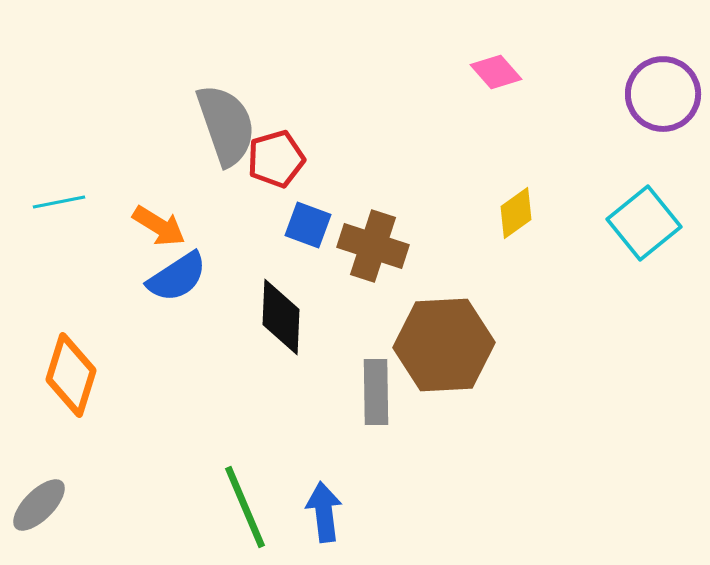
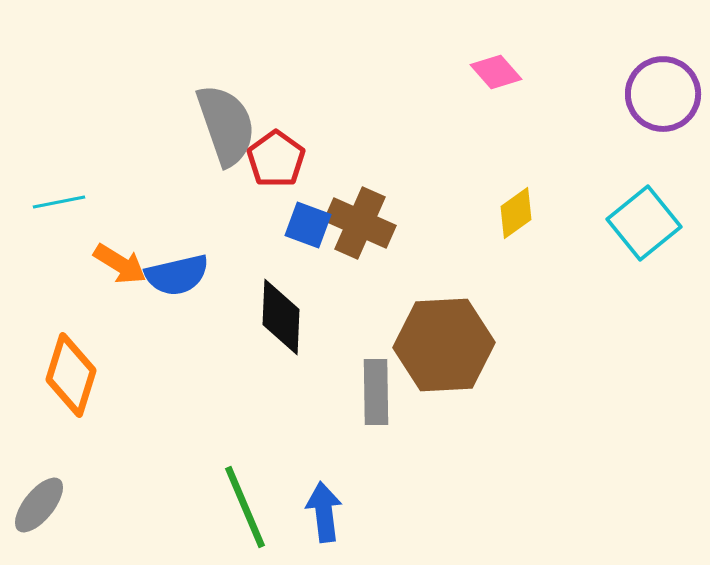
red pentagon: rotated 20 degrees counterclockwise
orange arrow: moved 39 px left, 38 px down
brown cross: moved 13 px left, 23 px up; rotated 6 degrees clockwise
blue semicircle: moved 2 px up; rotated 20 degrees clockwise
gray ellipse: rotated 6 degrees counterclockwise
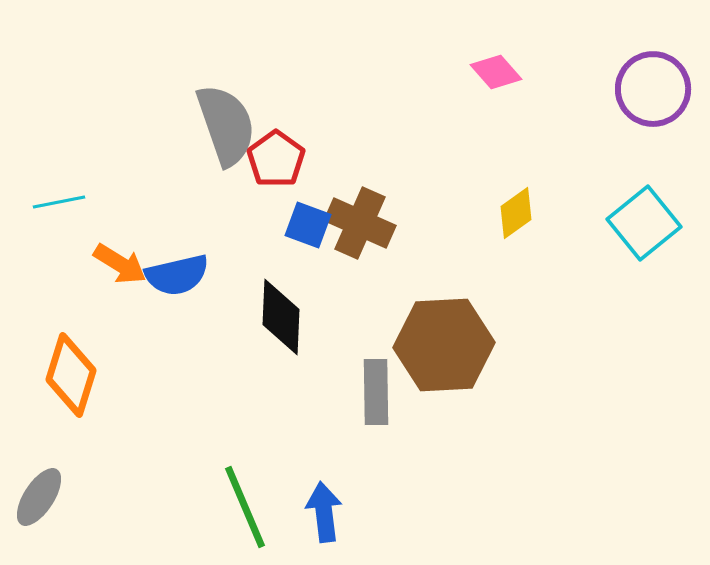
purple circle: moved 10 px left, 5 px up
gray ellipse: moved 8 px up; rotated 6 degrees counterclockwise
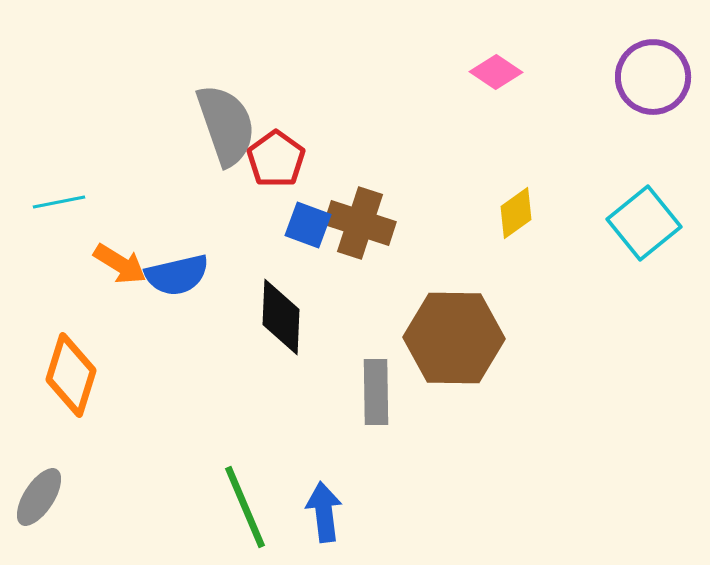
pink diamond: rotated 15 degrees counterclockwise
purple circle: moved 12 px up
brown cross: rotated 6 degrees counterclockwise
brown hexagon: moved 10 px right, 7 px up; rotated 4 degrees clockwise
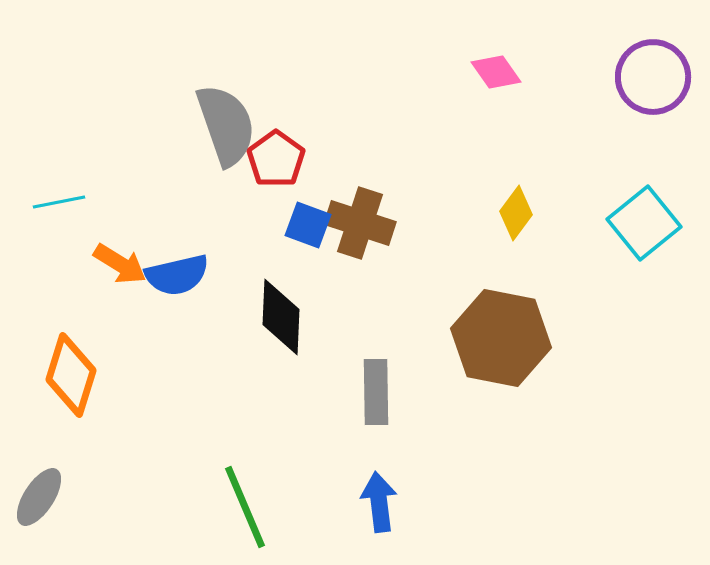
pink diamond: rotated 21 degrees clockwise
yellow diamond: rotated 18 degrees counterclockwise
brown hexagon: moved 47 px right; rotated 10 degrees clockwise
blue arrow: moved 55 px right, 10 px up
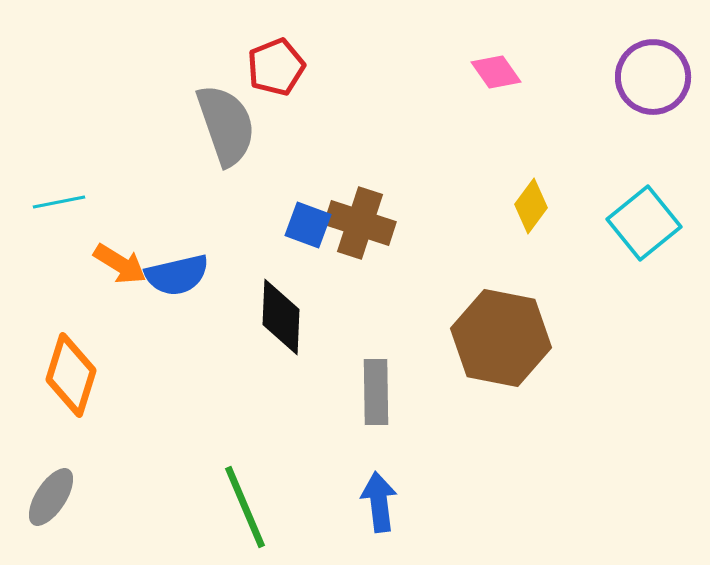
red pentagon: moved 92 px up; rotated 14 degrees clockwise
yellow diamond: moved 15 px right, 7 px up
gray ellipse: moved 12 px right
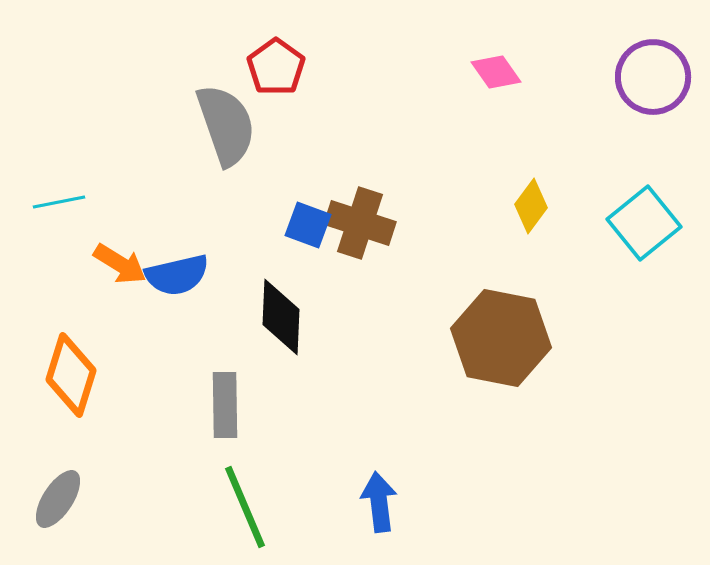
red pentagon: rotated 14 degrees counterclockwise
gray rectangle: moved 151 px left, 13 px down
gray ellipse: moved 7 px right, 2 px down
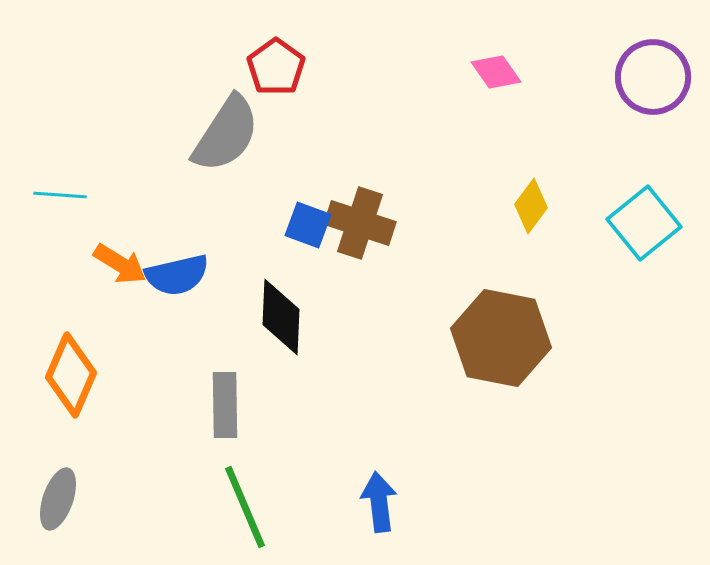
gray semicircle: moved 9 px down; rotated 52 degrees clockwise
cyan line: moved 1 px right, 7 px up; rotated 15 degrees clockwise
orange diamond: rotated 6 degrees clockwise
gray ellipse: rotated 14 degrees counterclockwise
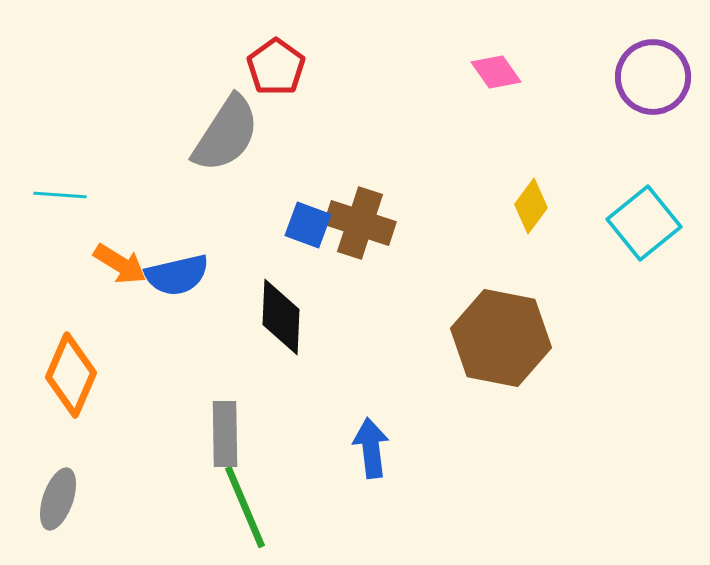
gray rectangle: moved 29 px down
blue arrow: moved 8 px left, 54 px up
